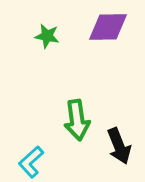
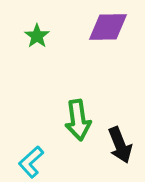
green star: moved 10 px left; rotated 25 degrees clockwise
green arrow: moved 1 px right
black arrow: moved 1 px right, 1 px up
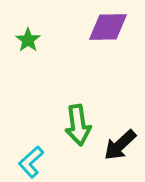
green star: moved 9 px left, 4 px down
green arrow: moved 5 px down
black arrow: rotated 69 degrees clockwise
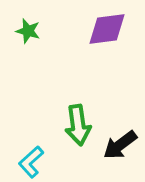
purple diamond: moved 1 px left, 2 px down; rotated 6 degrees counterclockwise
green star: moved 9 px up; rotated 20 degrees counterclockwise
black arrow: rotated 6 degrees clockwise
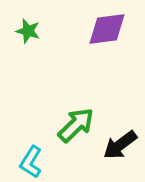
green arrow: moved 2 px left; rotated 126 degrees counterclockwise
cyan L-shape: rotated 16 degrees counterclockwise
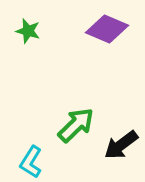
purple diamond: rotated 30 degrees clockwise
black arrow: moved 1 px right
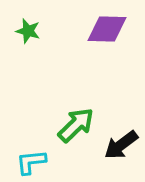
purple diamond: rotated 21 degrees counterclockwise
cyan L-shape: rotated 52 degrees clockwise
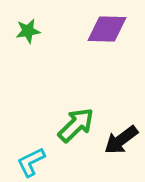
green star: rotated 25 degrees counterclockwise
black arrow: moved 5 px up
cyan L-shape: rotated 20 degrees counterclockwise
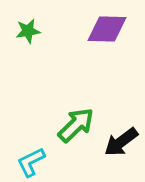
black arrow: moved 2 px down
